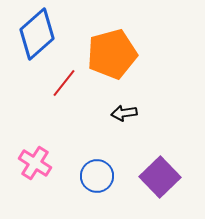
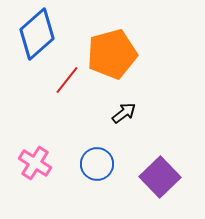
red line: moved 3 px right, 3 px up
black arrow: rotated 150 degrees clockwise
blue circle: moved 12 px up
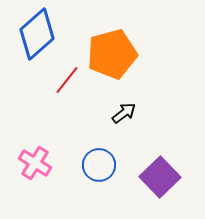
blue circle: moved 2 px right, 1 px down
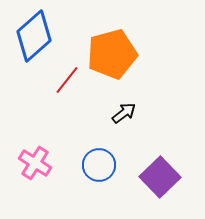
blue diamond: moved 3 px left, 2 px down
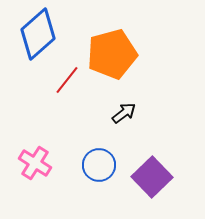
blue diamond: moved 4 px right, 2 px up
purple square: moved 8 px left
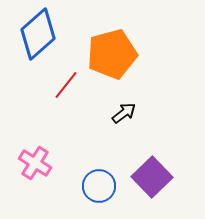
red line: moved 1 px left, 5 px down
blue circle: moved 21 px down
